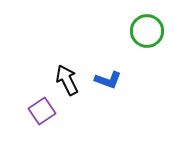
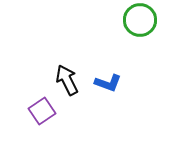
green circle: moved 7 px left, 11 px up
blue L-shape: moved 3 px down
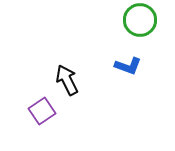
blue L-shape: moved 20 px right, 17 px up
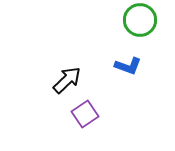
black arrow: rotated 72 degrees clockwise
purple square: moved 43 px right, 3 px down
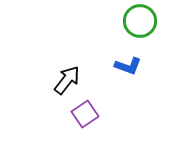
green circle: moved 1 px down
black arrow: rotated 8 degrees counterclockwise
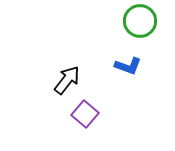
purple square: rotated 16 degrees counterclockwise
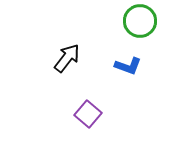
black arrow: moved 22 px up
purple square: moved 3 px right
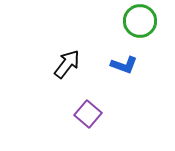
black arrow: moved 6 px down
blue L-shape: moved 4 px left, 1 px up
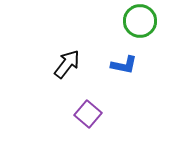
blue L-shape: rotated 8 degrees counterclockwise
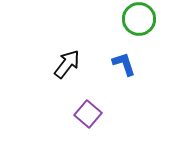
green circle: moved 1 px left, 2 px up
blue L-shape: moved 1 px up; rotated 120 degrees counterclockwise
